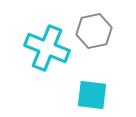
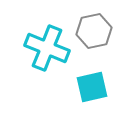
cyan square: moved 8 px up; rotated 20 degrees counterclockwise
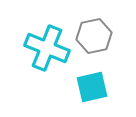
gray hexagon: moved 5 px down
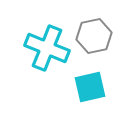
cyan square: moved 2 px left
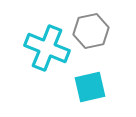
gray hexagon: moved 3 px left, 5 px up
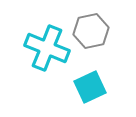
cyan square: rotated 12 degrees counterclockwise
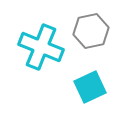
cyan cross: moved 6 px left, 1 px up
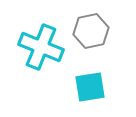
cyan square: rotated 16 degrees clockwise
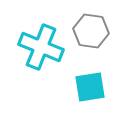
gray hexagon: rotated 20 degrees clockwise
